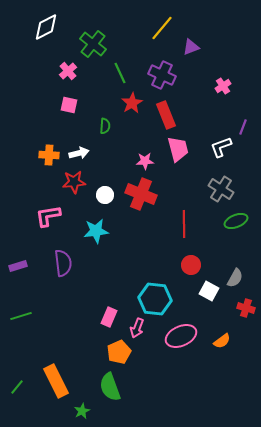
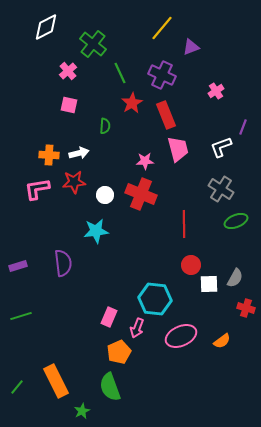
pink cross at (223, 86): moved 7 px left, 5 px down
pink L-shape at (48, 216): moved 11 px left, 27 px up
white square at (209, 291): moved 7 px up; rotated 30 degrees counterclockwise
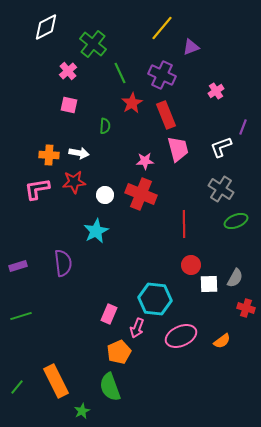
white arrow at (79, 153): rotated 24 degrees clockwise
cyan star at (96, 231): rotated 20 degrees counterclockwise
pink rectangle at (109, 317): moved 3 px up
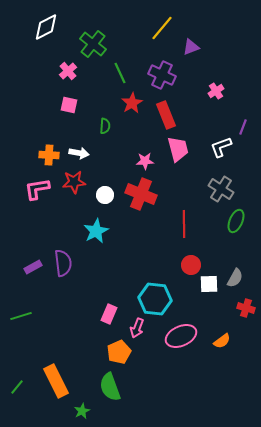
green ellipse at (236, 221): rotated 45 degrees counterclockwise
purple rectangle at (18, 266): moved 15 px right, 1 px down; rotated 12 degrees counterclockwise
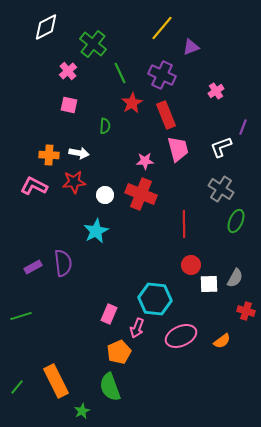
pink L-shape at (37, 189): moved 3 px left, 3 px up; rotated 36 degrees clockwise
red cross at (246, 308): moved 3 px down
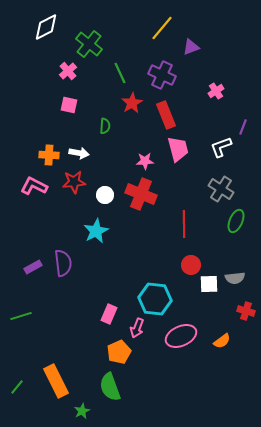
green cross at (93, 44): moved 4 px left
gray semicircle at (235, 278): rotated 54 degrees clockwise
